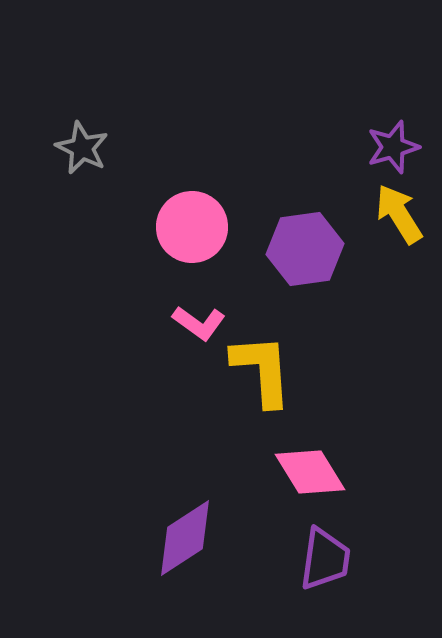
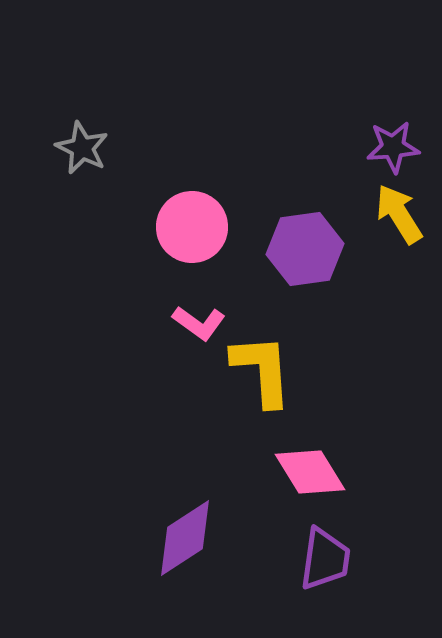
purple star: rotated 12 degrees clockwise
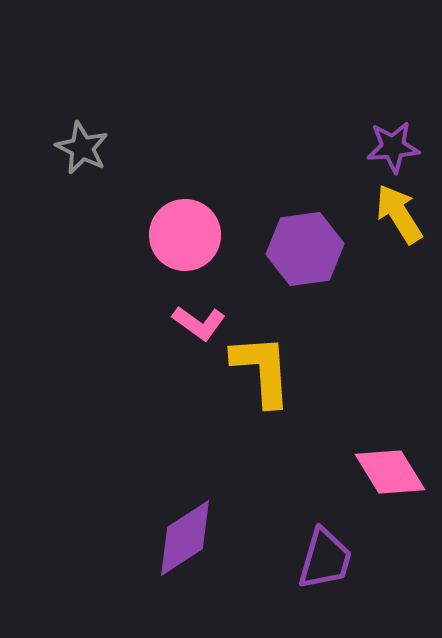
pink circle: moved 7 px left, 8 px down
pink diamond: moved 80 px right
purple trapezoid: rotated 8 degrees clockwise
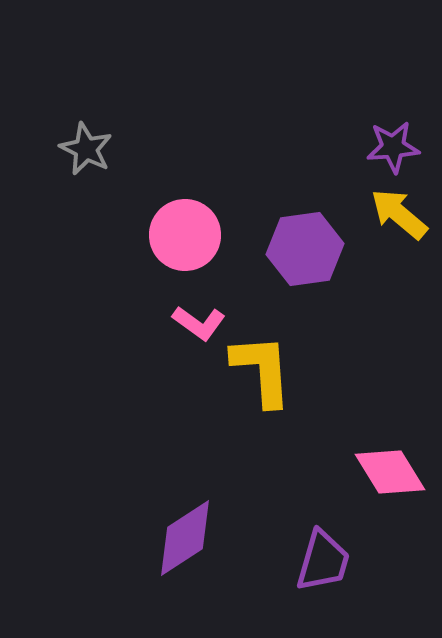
gray star: moved 4 px right, 1 px down
yellow arrow: rotated 18 degrees counterclockwise
purple trapezoid: moved 2 px left, 2 px down
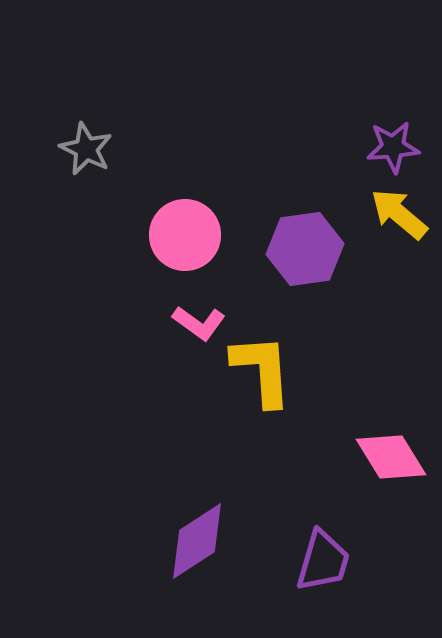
pink diamond: moved 1 px right, 15 px up
purple diamond: moved 12 px right, 3 px down
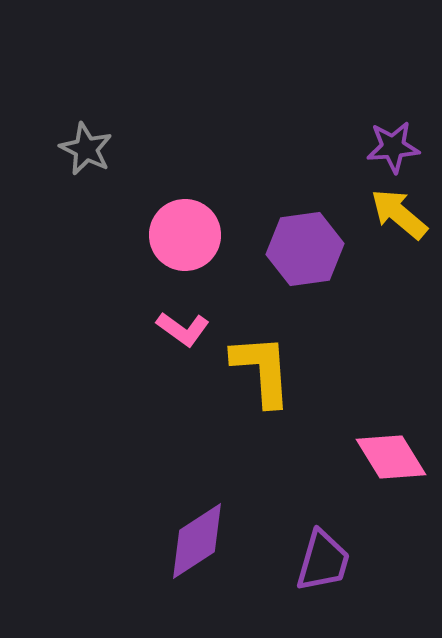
pink L-shape: moved 16 px left, 6 px down
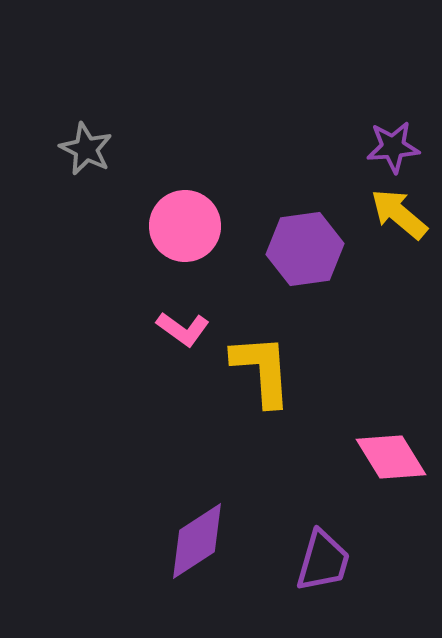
pink circle: moved 9 px up
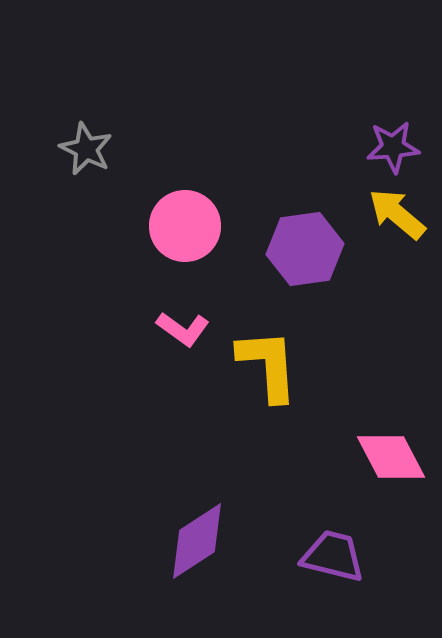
yellow arrow: moved 2 px left
yellow L-shape: moved 6 px right, 5 px up
pink diamond: rotated 4 degrees clockwise
purple trapezoid: moved 10 px right, 5 px up; rotated 92 degrees counterclockwise
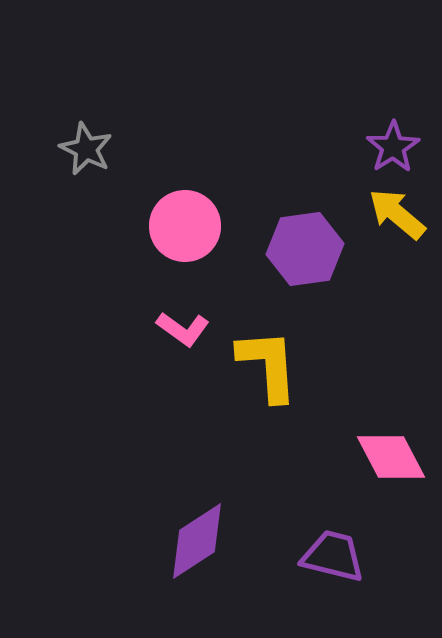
purple star: rotated 28 degrees counterclockwise
